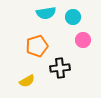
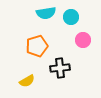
cyan circle: moved 2 px left
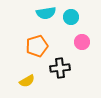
pink circle: moved 1 px left, 2 px down
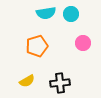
cyan circle: moved 3 px up
pink circle: moved 1 px right, 1 px down
black cross: moved 15 px down
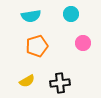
cyan semicircle: moved 15 px left, 3 px down
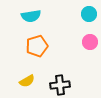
cyan circle: moved 18 px right
pink circle: moved 7 px right, 1 px up
black cross: moved 2 px down
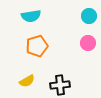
cyan circle: moved 2 px down
pink circle: moved 2 px left, 1 px down
